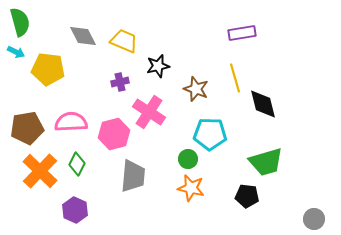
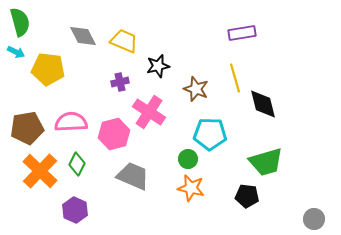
gray trapezoid: rotated 72 degrees counterclockwise
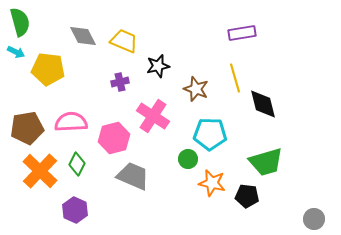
pink cross: moved 4 px right, 4 px down
pink hexagon: moved 4 px down
orange star: moved 21 px right, 5 px up
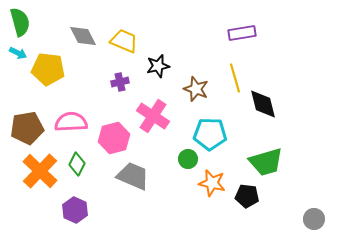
cyan arrow: moved 2 px right, 1 px down
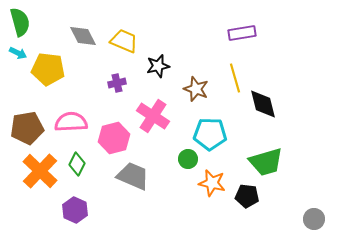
purple cross: moved 3 px left, 1 px down
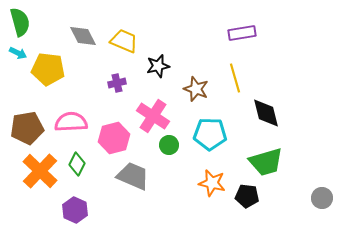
black diamond: moved 3 px right, 9 px down
green circle: moved 19 px left, 14 px up
gray circle: moved 8 px right, 21 px up
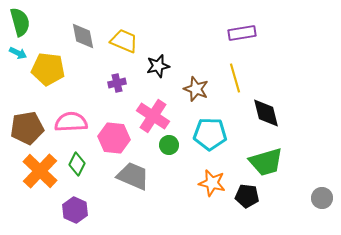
gray diamond: rotated 16 degrees clockwise
pink hexagon: rotated 20 degrees clockwise
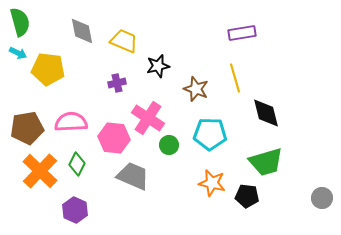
gray diamond: moved 1 px left, 5 px up
pink cross: moved 5 px left, 2 px down
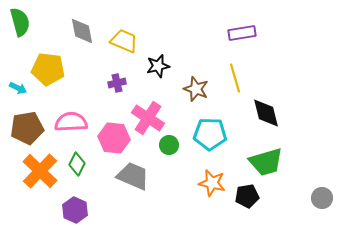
cyan arrow: moved 35 px down
black pentagon: rotated 15 degrees counterclockwise
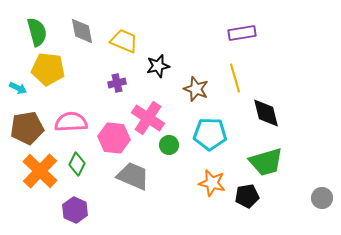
green semicircle: moved 17 px right, 10 px down
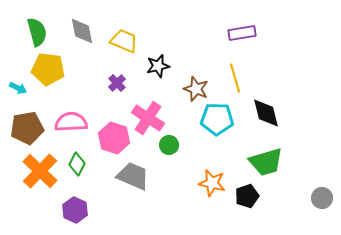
purple cross: rotated 30 degrees counterclockwise
cyan pentagon: moved 7 px right, 15 px up
pink hexagon: rotated 12 degrees clockwise
black pentagon: rotated 10 degrees counterclockwise
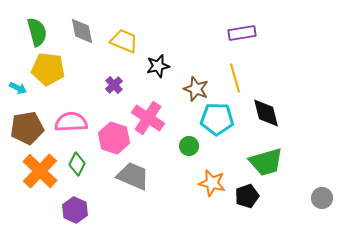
purple cross: moved 3 px left, 2 px down
green circle: moved 20 px right, 1 px down
